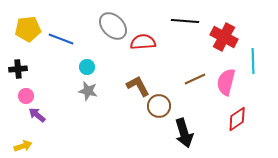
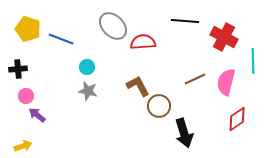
yellow pentagon: rotated 25 degrees clockwise
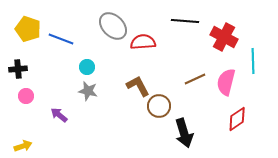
purple arrow: moved 22 px right
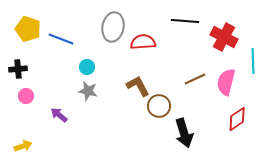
gray ellipse: moved 1 px down; rotated 56 degrees clockwise
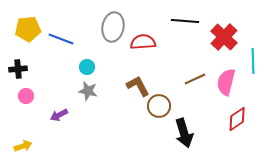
yellow pentagon: rotated 25 degrees counterclockwise
red cross: rotated 16 degrees clockwise
purple arrow: rotated 66 degrees counterclockwise
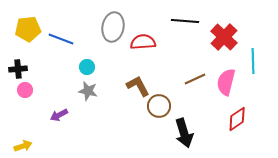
pink circle: moved 1 px left, 6 px up
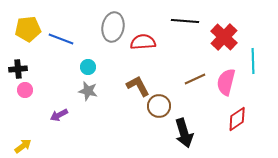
cyan circle: moved 1 px right
yellow arrow: rotated 18 degrees counterclockwise
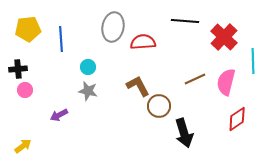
blue line: rotated 65 degrees clockwise
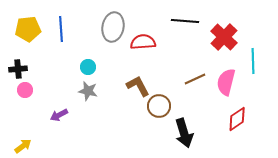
blue line: moved 10 px up
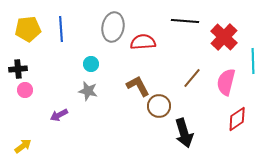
cyan circle: moved 3 px right, 3 px up
brown line: moved 3 px left, 1 px up; rotated 25 degrees counterclockwise
